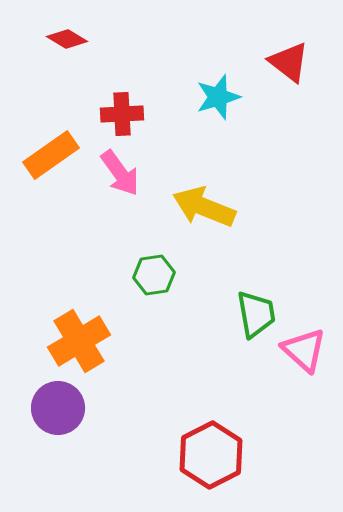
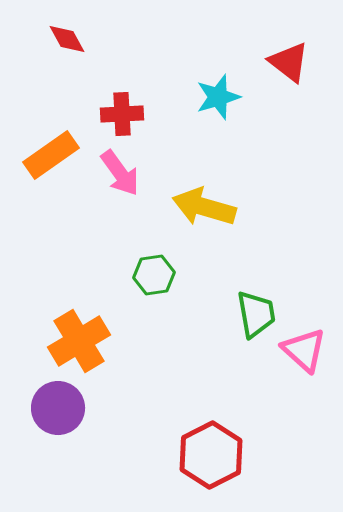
red diamond: rotated 30 degrees clockwise
yellow arrow: rotated 6 degrees counterclockwise
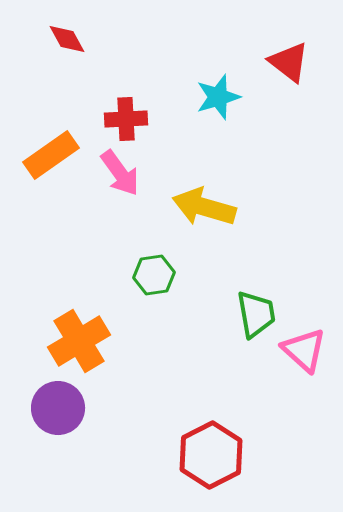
red cross: moved 4 px right, 5 px down
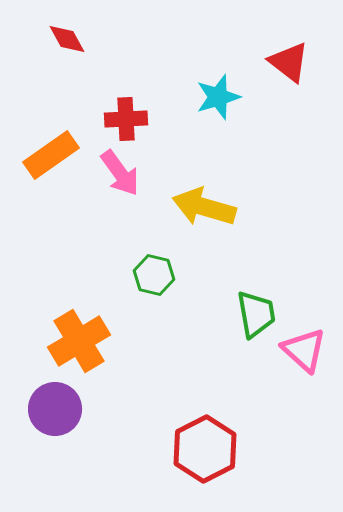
green hexagon: rotated 21 degrees clockwise
purple circle: moved 3 px left, 1 px down
red hexagon: moved 6 px left, 6 px up
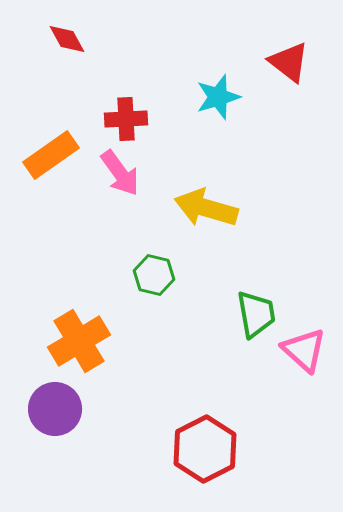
yellow arrow: moved 2 px right, 1 px down
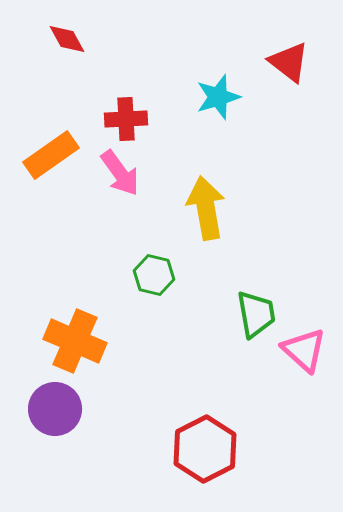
yellow arrow: rotated 64 degrees clockwise
orange cross: moved 4 px left; rotated 36 degrees counterclockwise
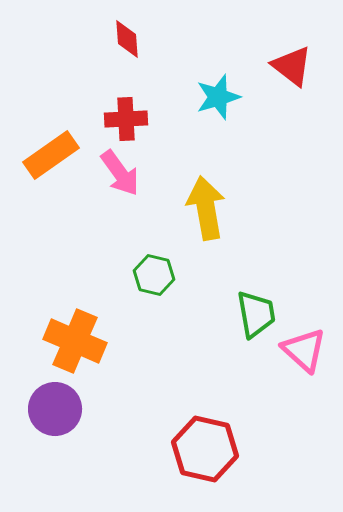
red diamond: moved 60 px right; rotated 24 degrees clockwise
red triangle: moved 3 px right, 4 px down
red hexagon: rotated 20 degrees counterclockwise
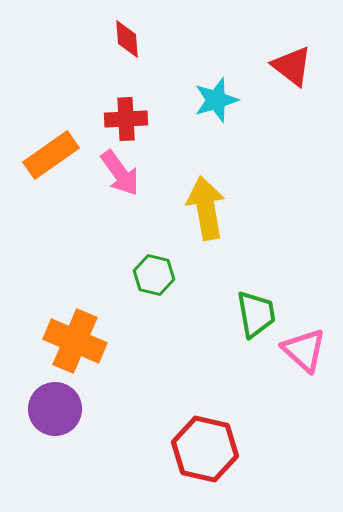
cyan star: moved 2 px left, 3 px down
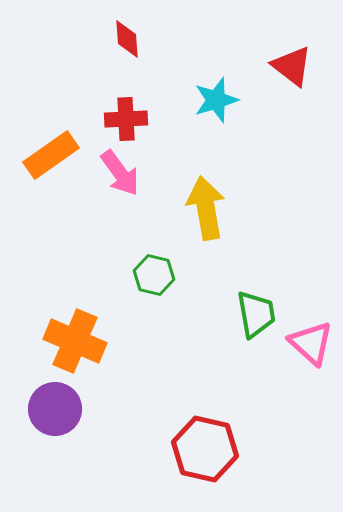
pink triangle: moved 7 px right, 7 px up
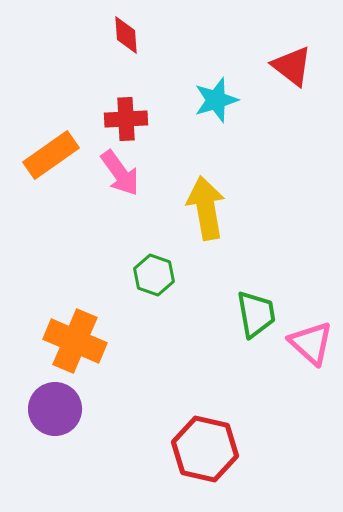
red diamond: moved 1 px left, 4 px up
green hexagon: rotated 6 degrees clockwise
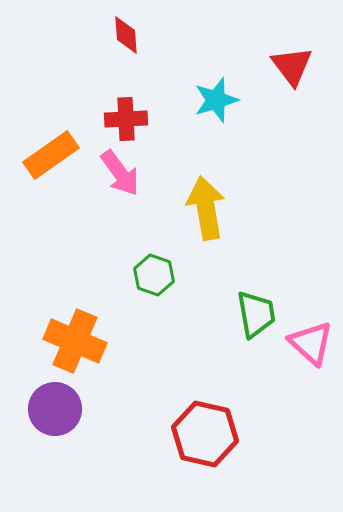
red triangle: rotated 15 degrees clockwise
red hexagon: moved 15 px up
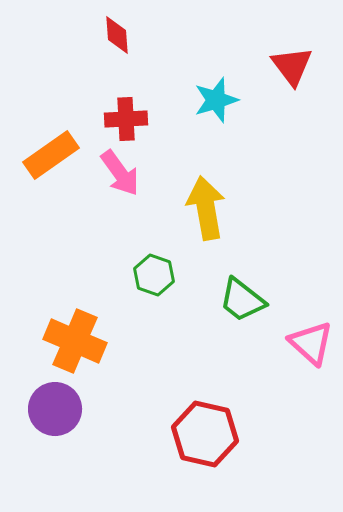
red diamond: moved 9 px left
green trapezoid: moved 14 px left, 14 px up; rotated 138 degrees clockwise
